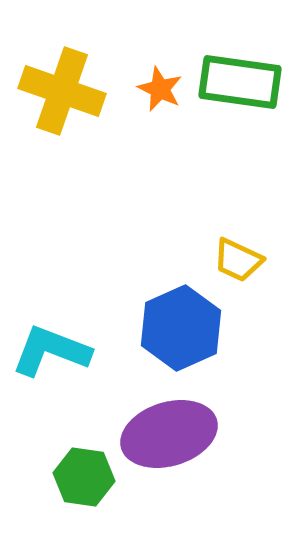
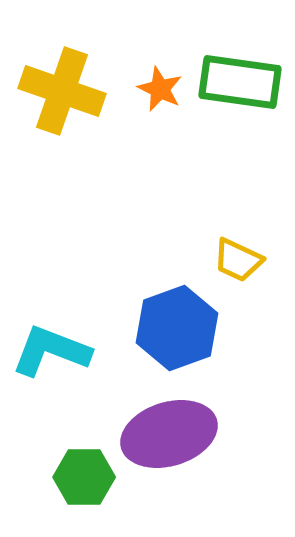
blue hexagon: moved 4 px left; rotated 4 degrees clockwise
green hexagon: rotated 8 degrees counterclockwise
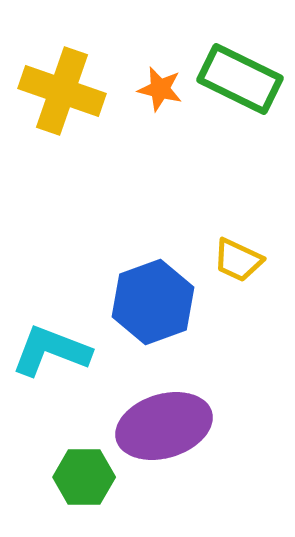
green rectangle: moved 3 px up; rotated 18 degrees clockwise
orange star: rotated 12 degrees counterclockwise
blue hexagon: moved 24 px left, 26 px up
purple ellipse: moved 5 px left, 8 px up
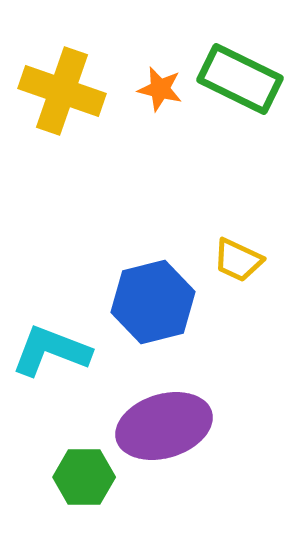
blue hexagon: rotated 6 degrees clockwise
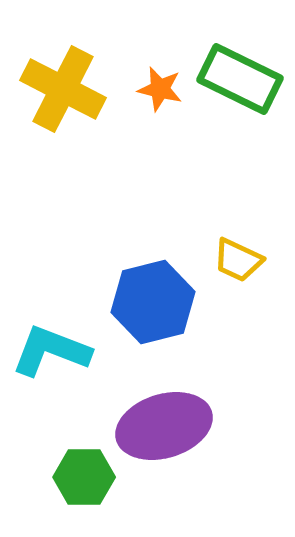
yellow cross: moved 1 px right, 2 px up; rotated 8 degrees clockwise
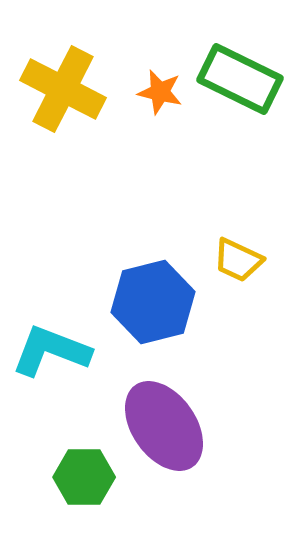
orange star: moved 3 px down
purple ellipse: rotated 72 degrees clockwise
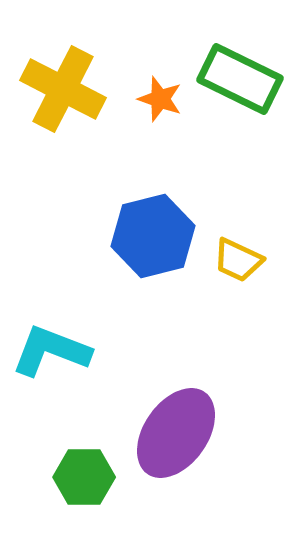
orange star: moved 7 px down; rotated 6 degrees clockwise
blue hexagon: moved 66 px up
purple ellipse: moved 12 px right, 7 px down; rotated 70 degrees clockwise
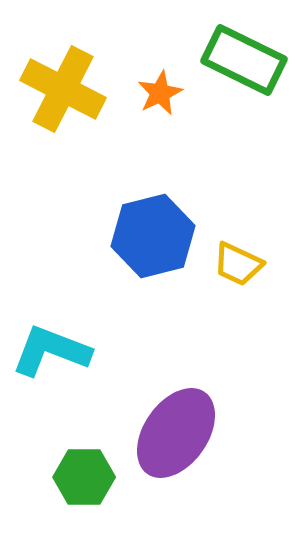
green rectangle: moved 4 px right, 19 px up
orange star: moved 6 px up; rotated 27 degrees clockwise
yellow trapezoid: moved 4 px down
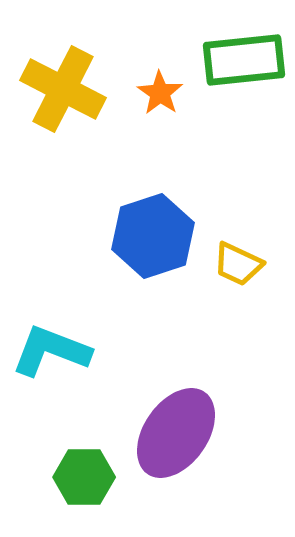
green rectangle: rotated 32 degrees counterclockwise
orange star: rotated 12 degrees counterclockwise
blue hexagon: rotated 4 degrees counterclockwise
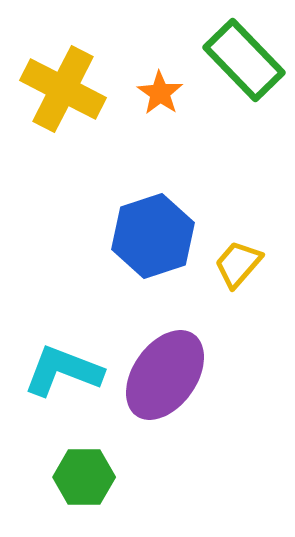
green rectangle: rotated 52 degrees clockwise
yellow trapezoid: rotated 106 degrees clockwise
cyan L-shape: moved 12 px right, 20 px down
purple ellipse: moved 11 px left, 58 px up
